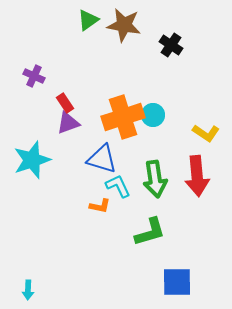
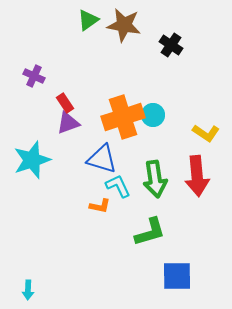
blue square: moved 6 px up
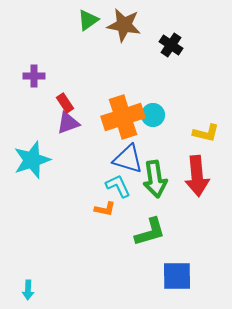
purple cross: rotated 25 degrees counterclockwise
yellow L-shape: rotated 20 degrees counterclockwise
blue triangle: moved 26 px right
orange L-shape: moved 5 px right, 3 px down
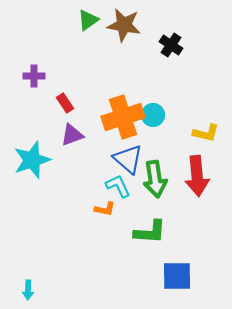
purple triangle: moved 4 px right, 12 px down
blue triangle: rotated 24 degrees clockwise
green L-shape: rotated 20 degrees clockwise
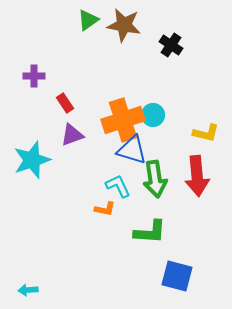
orange cross: moved 3 px down
blue triangle: moved 4 px right, 9 px up; rotated 24 degrees counterclockwise
blue square: rotated 16 degrees clockwise
cyan arrow: rotated 84 degrees clockwise
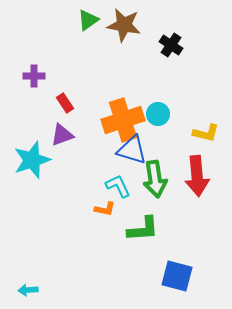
cyan circle: moved 5 px right, 1 px up
purple triangle: moved 10 px left
green L-shape: moved 7 px left, 3 px up; rotated 8 degrees counterclockwise
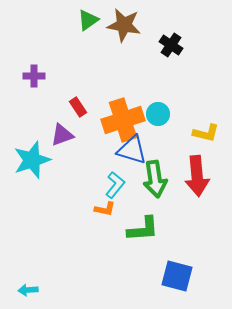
red rectangle: moved 13 px right, 4 px down
cyan L-shape: moved 3 px left, 1 px up; rotated 64 degrees clockwise
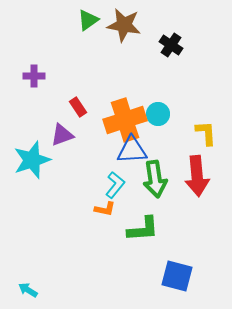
orange cross: moved 2 px right
yellow L-shape: rotated 108 degrees counterclockwise
blue triangle: rotated 20 degrees counterclockwise
cyan arrow: rotated 36 degrees clockwise
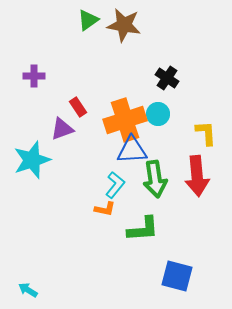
black cross: moved 4 px left, 33 px down
purple triangle: moved 6 px up
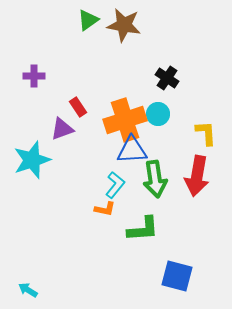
red arrow: rotated 15 degrees clockwise
